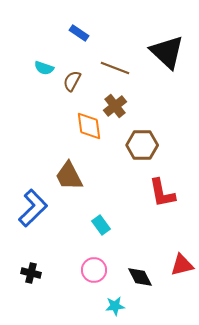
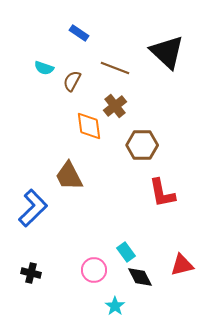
cyan rectangle: moved 25 px right, 27 px down
cyan star: rotated 30 degrees counterclockwise
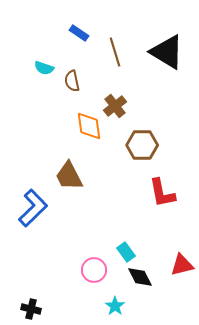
black triangle: rotated 12 degrees counterclockwise
brown line: moved 16 px up; rotated 52 degrees clockwise
brown semicircle: rotated 40 degrees counterclockwise
black cross: moved 36 px down
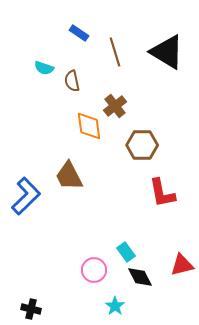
blue L-shape: moved 7 px left, 12 px up
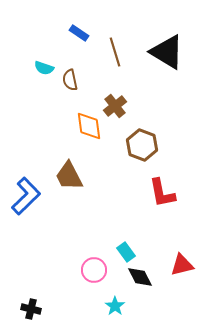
brown semicircle: moved 2 px left, 1 px up
brown hexagon: rotated 20 degrees clockwise
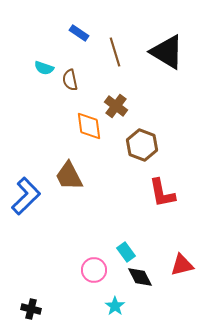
brown cross: moved 1 px right; rotated 15 degrees counterclockwise
